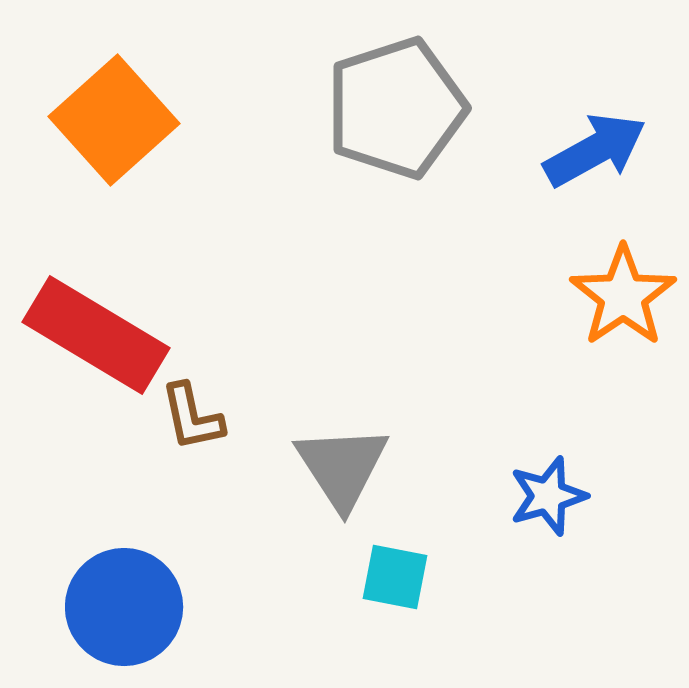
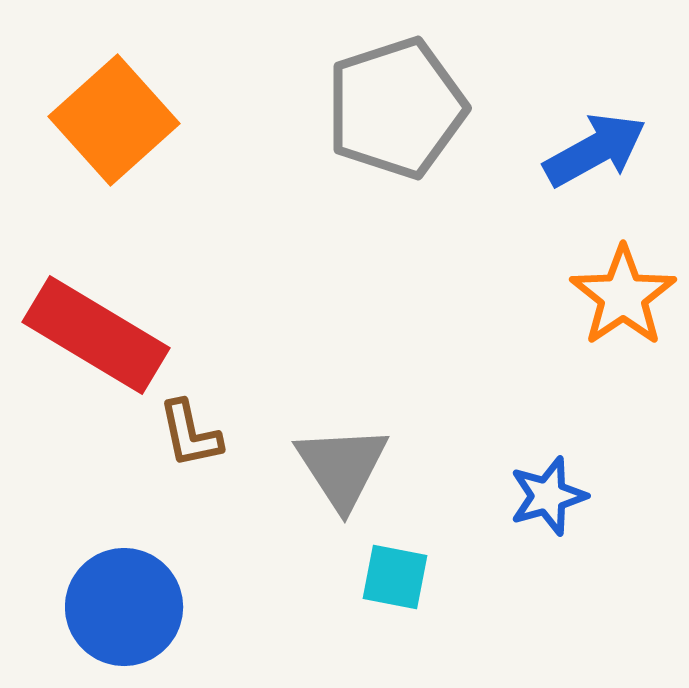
brown L-shape: moved 2 px left, 17 px down
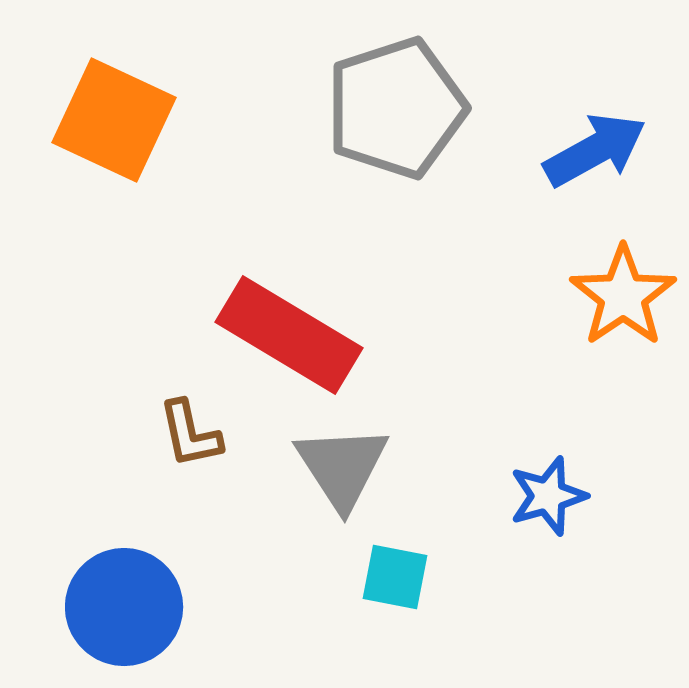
orange square: rotated 23 degrees counterclockwise
red rectangle: moved 193 px right
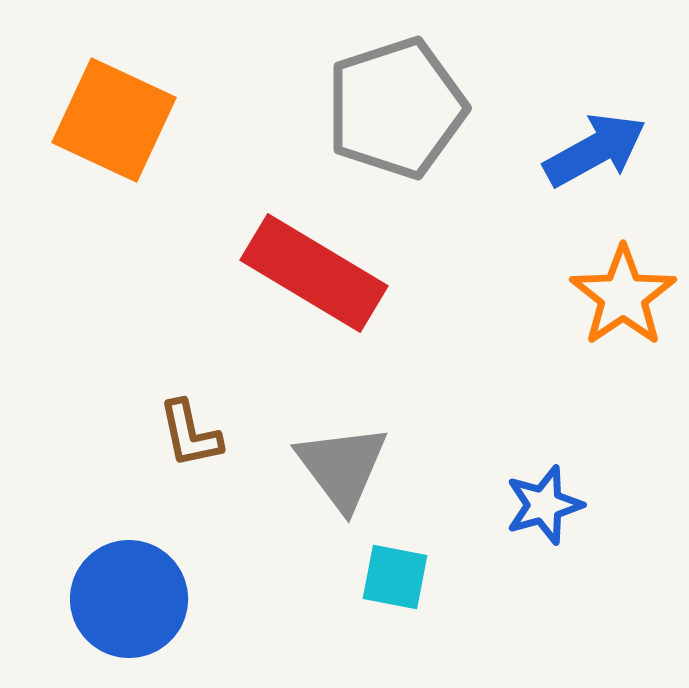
red rectangle: moved 25 px right, 62 px up
gray triangle: rotated 4 degrees counterclockwise
blue star: moved 4 px left, 9 px down
blue circle: moved 5 px right, 8 px up
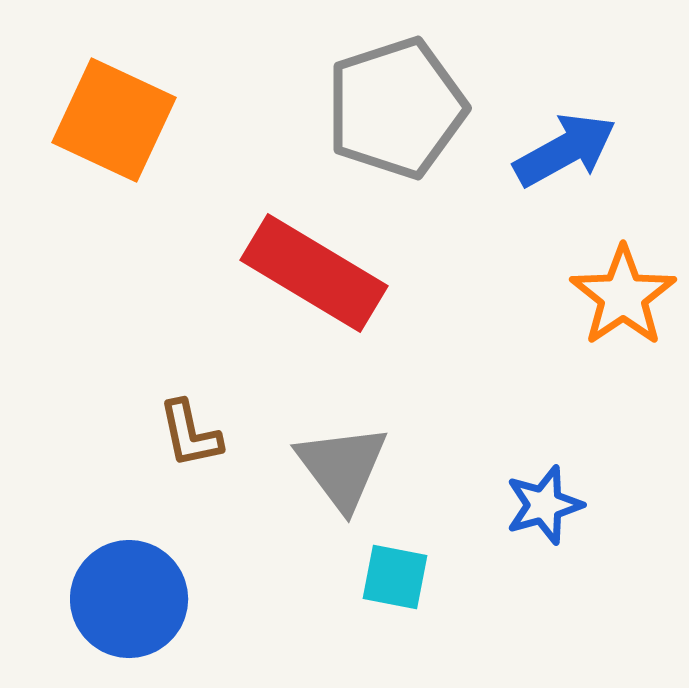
blue arrow: moved 30 px left
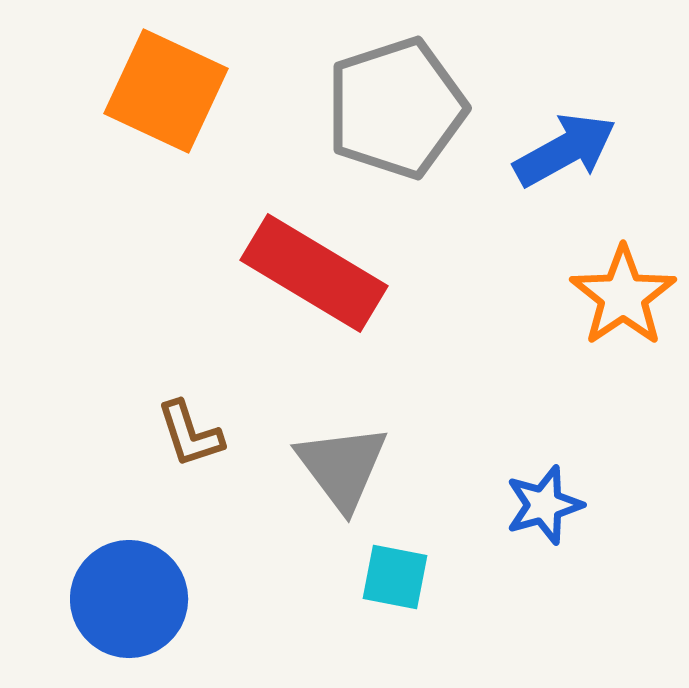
orange square: moved 52 px right, 29 px up
brown L-shape: rotated 6 degrees counterclockwise
